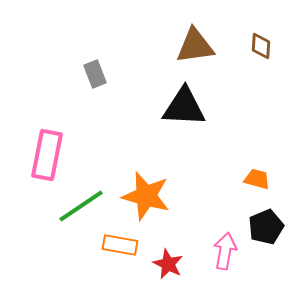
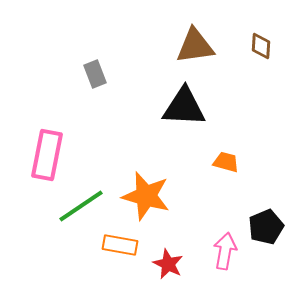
orange trapezoid: moved 31 px left, 17 px up
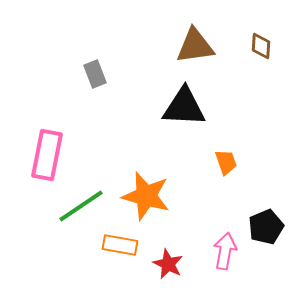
orange trapezoid: rotated 56 degrees clockwise
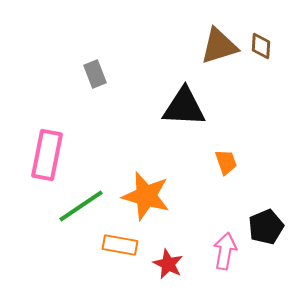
brown triangle: moved 24 px right; rotated 9 degrees counterclockwise
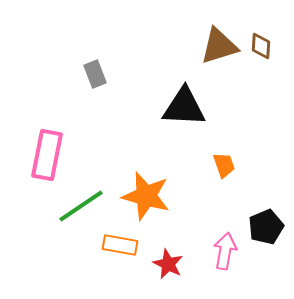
orange trapezoid: moved 2 px left, 3 px down
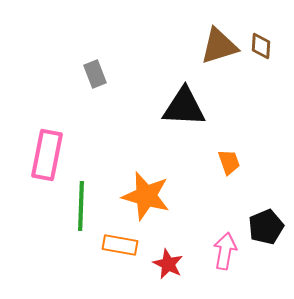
orange trapezoid: moved 5 px right, 3 px up
green line: rotated 54 degrees counterclockwise
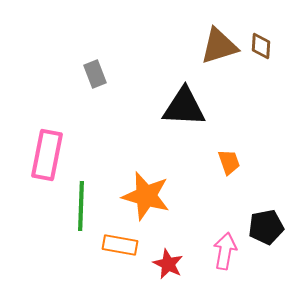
black pentagon: rotated 12 degrees clockwise
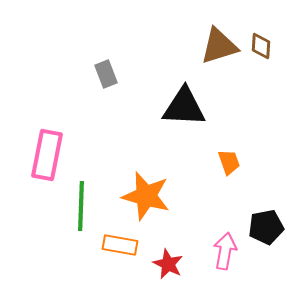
gray rectangle: moved 11 px right
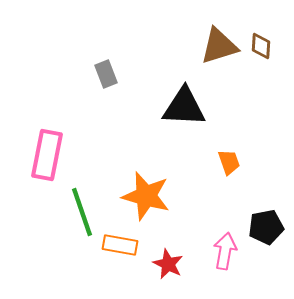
green line: moved 1 px right, 6 px down; rotated 21 degrees counterclockwise
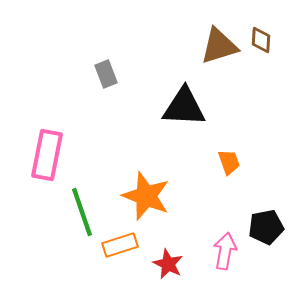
brown diamond: moved 6 px up
orange star: rotated 6 degrees clockwise
orange rectangle: rotated 28 degrees counterclockwise
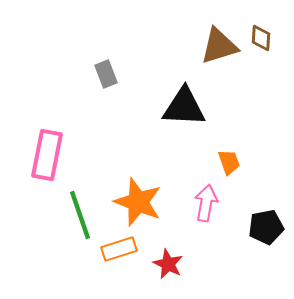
brown diamond: moved 2 px up
orange star: moved 8 px left, 6 px down
green line: moved 2 px left, 3 px down
orange rectangle: moved 1 px left, 4 px down
pink arrow: moved 19 px left, 48 px up
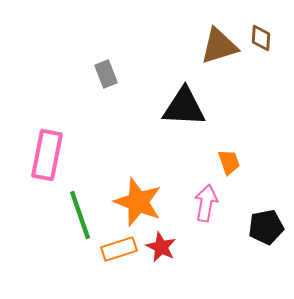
red star: moved 7 px left, 17 px up
